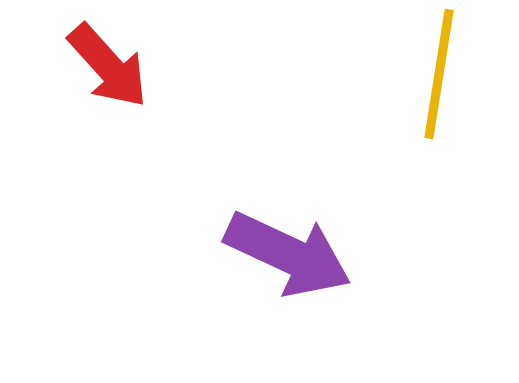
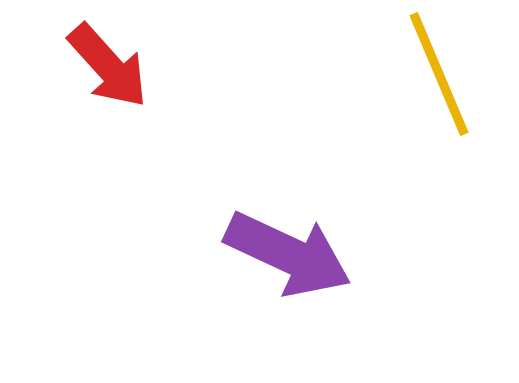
yellow line: rotated 32 degrees counterclockwise
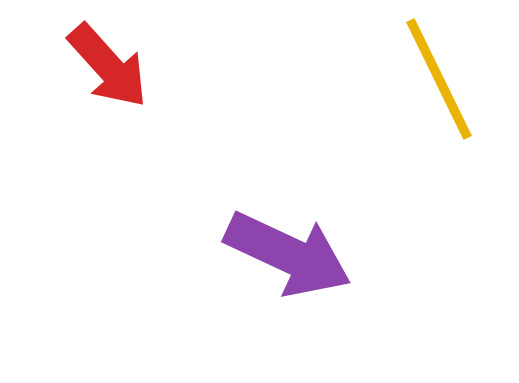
yellow line: moved 5 px down; rotated 3 degrees counterclockwise
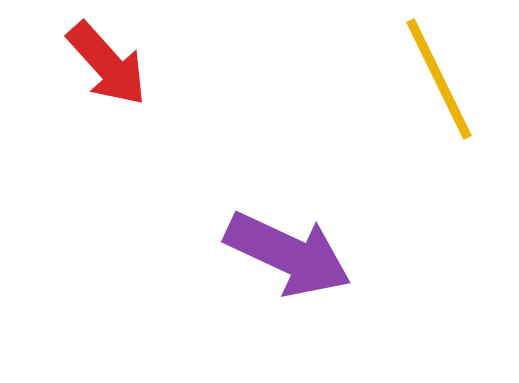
red arrow: moved 1 px left, 2 px up
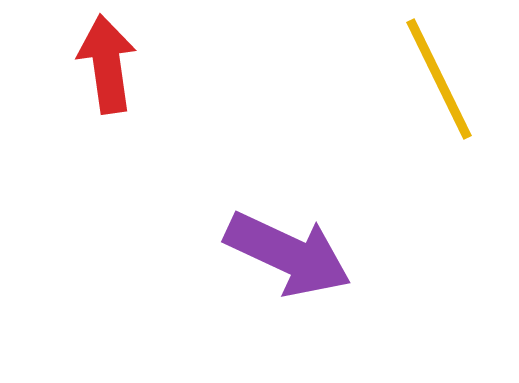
red arrow: rotated 146 degrees counterclockwise
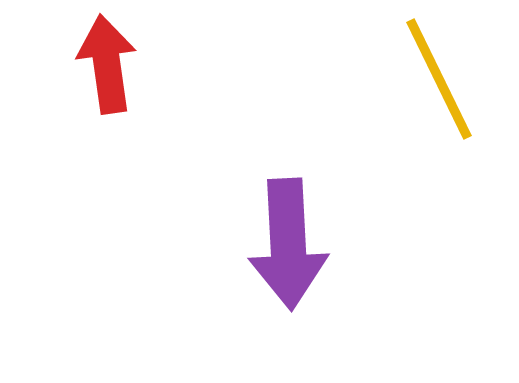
purple arrow: moved 10 px up; rotated 62 degrees clockwise
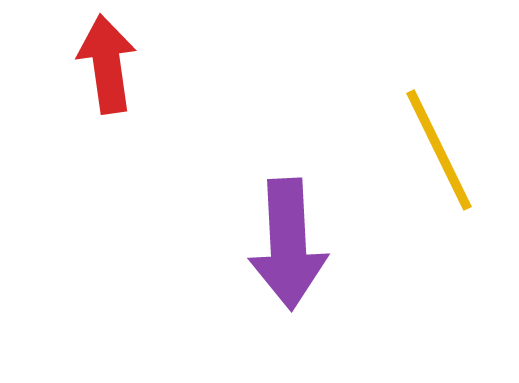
yellow line: moved 71 px down
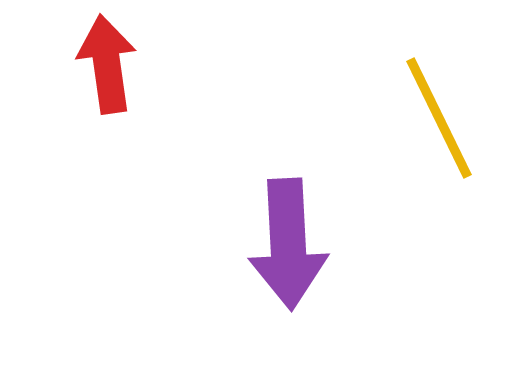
yellow line: moved 32 px up
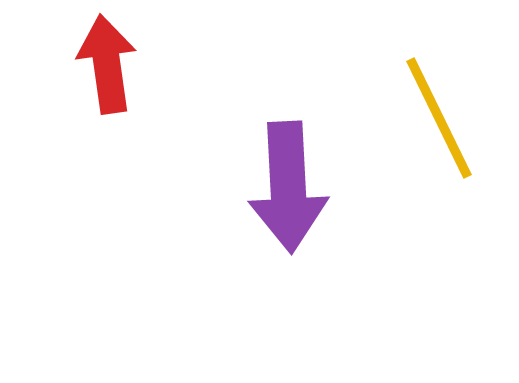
purple arrow: moved 57 px up
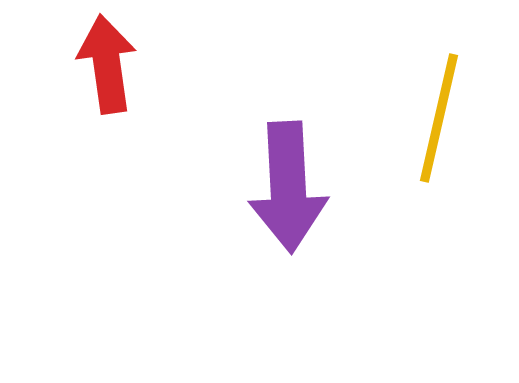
yellow line: rotated 39 degrees clockwise
